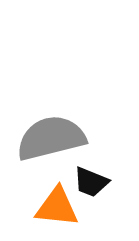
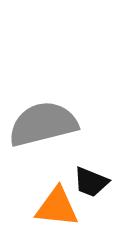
gray semicircle: moved 8 px left, 14 px up
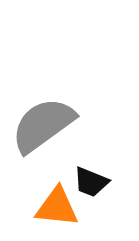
gray semicircle: moved 1 px down; rotated 22 degrees counterclockwise
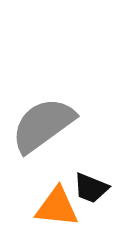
black trapezoid: moved 6 px down
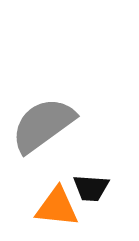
black trapezoid: rotated 18 degrees counterclockwise
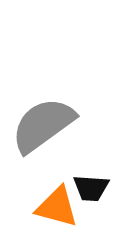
orange triangle: rotated 9 degrees clockwise
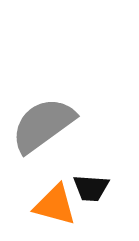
orange triangle: moved 2 px left, 2 px up
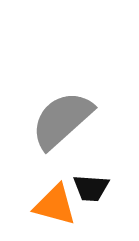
gray semicircle: moved 19 px right, 5 px up; rotated 6 degrees counterclockwise
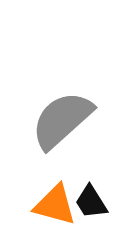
black trapezoid: moved 14 px down; rotated 54 degrees clockwise
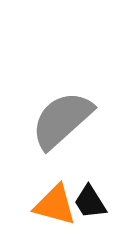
black trapezoid: moved 1 px left
